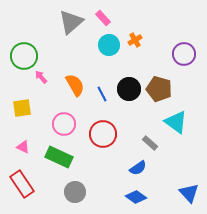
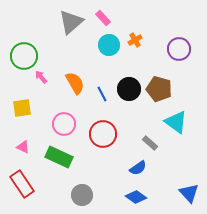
purple circle: moved 5 px left, 5 px up
orange semicircle: moved 2 px up
gray circle: moved 7 px right, 3 px down
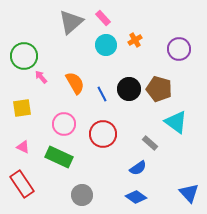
cyan circle: moved 3 px left
